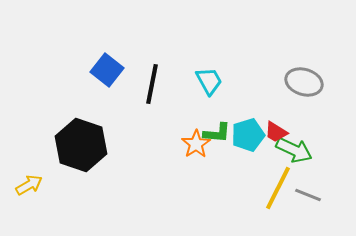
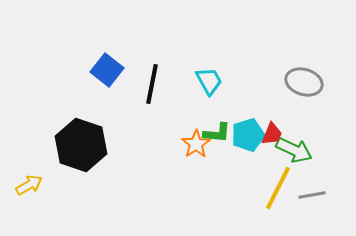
red trapezoid: moved 4 px left, 2 px down; rotated 100 degrees counterclockwise
gray line: moved 4 px right; rotated 32 degrees counterclockwise
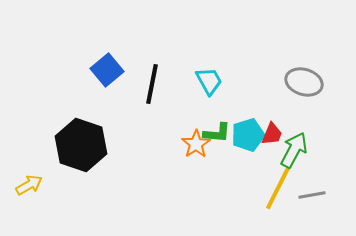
blue square: rotated 12 degrees clockwise
green arrow: rotated 87 degrees counterclockwise
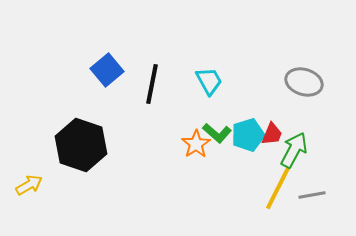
green L-shape: rotated 36 degrees clockwise
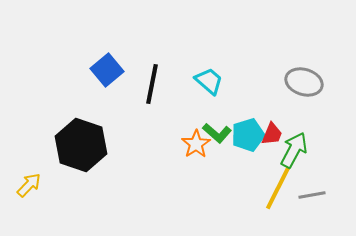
cyan trapezoid: rotated 20 degrees counterclockwise
yellow arrow: rotated 16 degrees counterclockwise
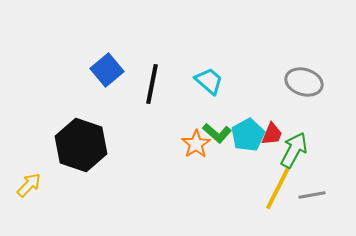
cyan pentagon: rotated 12 degrees counterclockwise
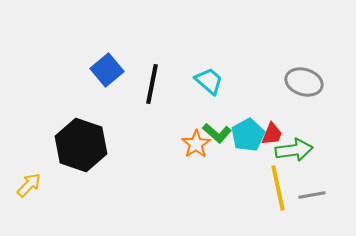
green arrow: rotated 54 degrees clockwise
yellow line: rotated 39 degrees counterclockwise
